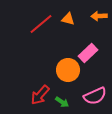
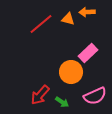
orange arrow: moved 12 px left, 4 px up
orange circle: moved 3 px right, 2 px down
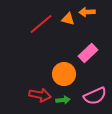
orange circle: moved 7 px left, 2 px down
red arrow: rotated 120 degrees counterclockwise
green arrow: moved 1 px right, 2 px up; rotated 40 degrees counterclockwise
